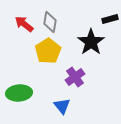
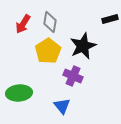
red arrow: moved 1 px left; rotated 96 degrees counterclockwise
black star: moved 8 px left, 4 px down; rotated 12 degrees clockwise
purple cross: moved 2 px left, 1 px up; rotated 30 degrees counterclockwise
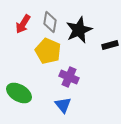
black rectangle: moved 26 px down
black star: moved 4 px left, 16 px up
yellow pentagon: rotated 15 degrees counterclockwise
purple cross: moved 4 px left, 1 px down
green ellipse: rotated 35 degrees clockwise
blue triangle: moved 1 px right, 1 px up
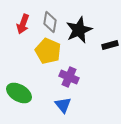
red arrow: rotated 12 degrees counterclockwise
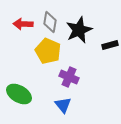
red arrow: rotated 72 degrees clockwise
green ellipse: moved 1 px down
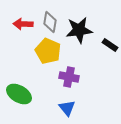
black star: rotated 16 degrees clockwise
black rectangle: rotated 49 degrees clockwise
purple cross: rotated 12 degrees counterclockwise
blue triangle: moved 4 px right, 3 px down
